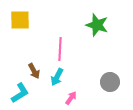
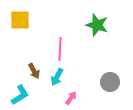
cyan L-shape: moved 2 px down
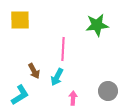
green star: rotated 25 degrees counterclockwise
pink line: moved 3 px right
gray circle: moved 2 px left, 9 px down
pink arrow: moved 2 px right; rotated 32 degrees counterclockwise
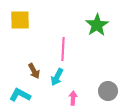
green star: rotated 25 degrees counterclockwise
cyan L-shape: rotated 120 degrees counterclockwise
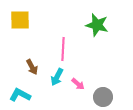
green star: rotated 25 degrees counterclockwise
brown arrow: moved 2 px left, 4 px up
gray circle: moved 5 px left, 6 px down
pink arrow: moved 5 px right, 14 px up; rotated 128 degrees clockwise
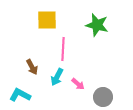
yellow square: moved 27 px right
